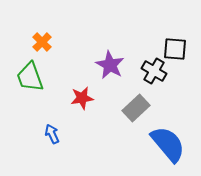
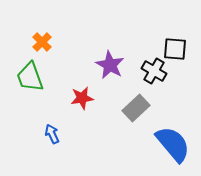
blue semicircle: moved 5 px right
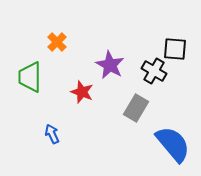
orange cross: moved 15 px right
green trapezoid: rotated 20 degrees clockwise
red star: moved 6 px up; rotated 30 degrees clockwise
gray rectangle: rotated 16 degrees counterclockwise
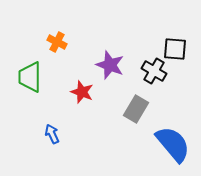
orange cross: rotated 18 degrees counterclockwise
purple star: rotated 8 degrees counterclockwise
gray rectangle: moved 1 px down
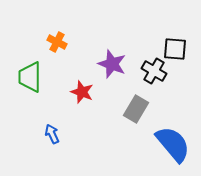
purple star: moved 2 px right, 1 px up
